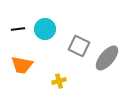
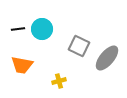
cyan circle: moved 3 px left
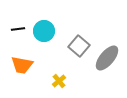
cyan circle: moved 2 px right, 2 px down
gray square: rotated 15 degrees clockwise
yellow cross: rotated 24 degrees counterclockwise
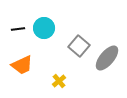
cyan circle: moved 3 px up
orange trapezoid: rotated 35 degrees counterclockwise
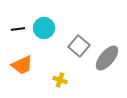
yellow cross: moved 1 px right, 1 px up; rotated 32 degrees counterclockwise
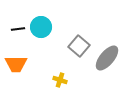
cyan circle: moved 3 px left, 1 px up
orange trapezoid: moved 6 px left, 1 px up; rotated 25 degrees clockwise
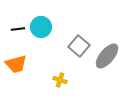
gray ellipse: moved 2 px up
orange trapezoid: rotated 15 degrees counterclockwise
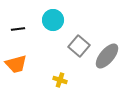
cyan circle: moved 12 px right, 7 px up
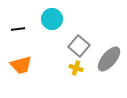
cyan circle: moved 1 px left, 1 px up
gray ellipse: moved 2 px right, 3 px down
orange trapezoid: moved 5 px right, 1 px down
yellow cross: moved 16 px right, 12 px up
